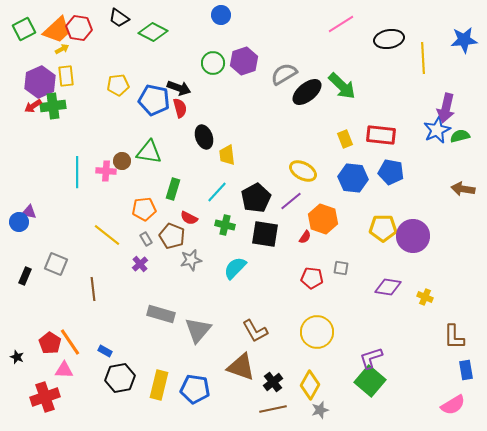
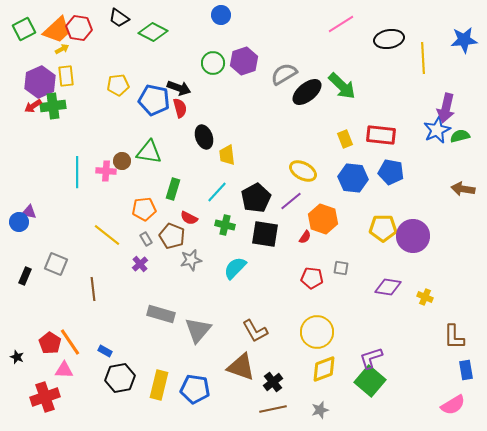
yellow diamond at (310, 385): moved 14 px right, 16 px up; rotated 40 degrees clockwise
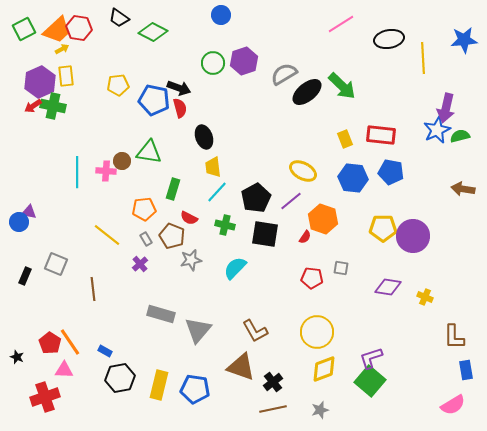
green cross at (53, 106): rotated 20 degrees clockwise
yellow trapezoid at (227, 155): moved 14 px left, 12 px down
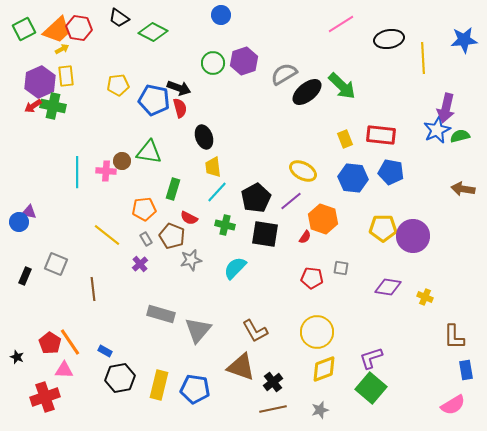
green square at (370, 381): moved 1 px right, 7 px down
